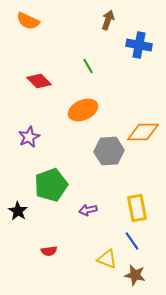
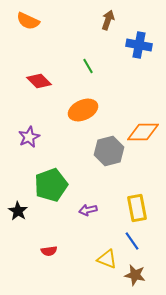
gray hexagon: rotated 12 degrees counterclockwise
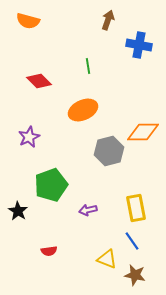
orange semicircle: rotated 10 degrees counterclockwise
green line: rotated 21 degrees clockwise
yellow rectangle: moved 1 px left
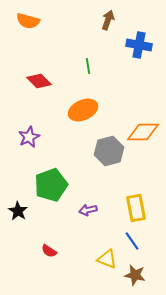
red semicircle: rotated 42 degrees clockwise
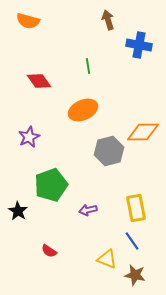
brown arrow: rotated 36 degrees counterclockwise
red diamond: rotated 10 degrees clockwise
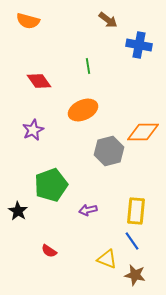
brown arrow: rotated 144 degrees clockwise
purple star: moved 4 px right, 7 px up
yellow rectangle: moved 3 px down; rotated 16 degrees clockwise
